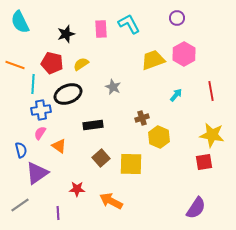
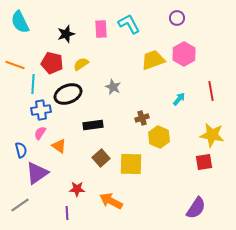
cyan arrow: moved 3 px right, 4 px down
purple line: moved 9 px right
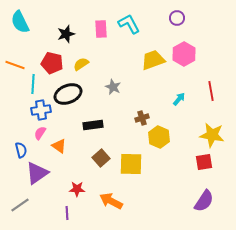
purple semicircle: moved 8 px right, 7 px up
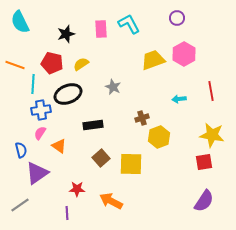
cyan arrow: rotated 136 degrees counterclockwise
yellow hexagon: rotated 15 degrees clockwise
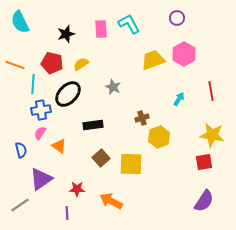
black ellipse: rotated 24 degrees counterclockwise
cyan arrow: rotated 128 degrees clockwise
purple triangle: moved 4 px right, 6 px down
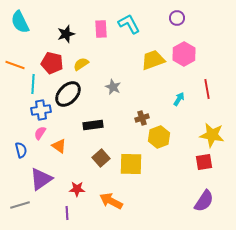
red line: moved 4 px left, 2 px up
gray line: rotated 18 degrees clockwise
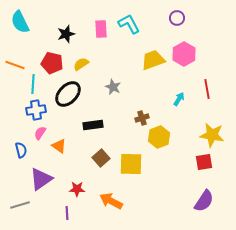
blue cross: moved 5 px left
